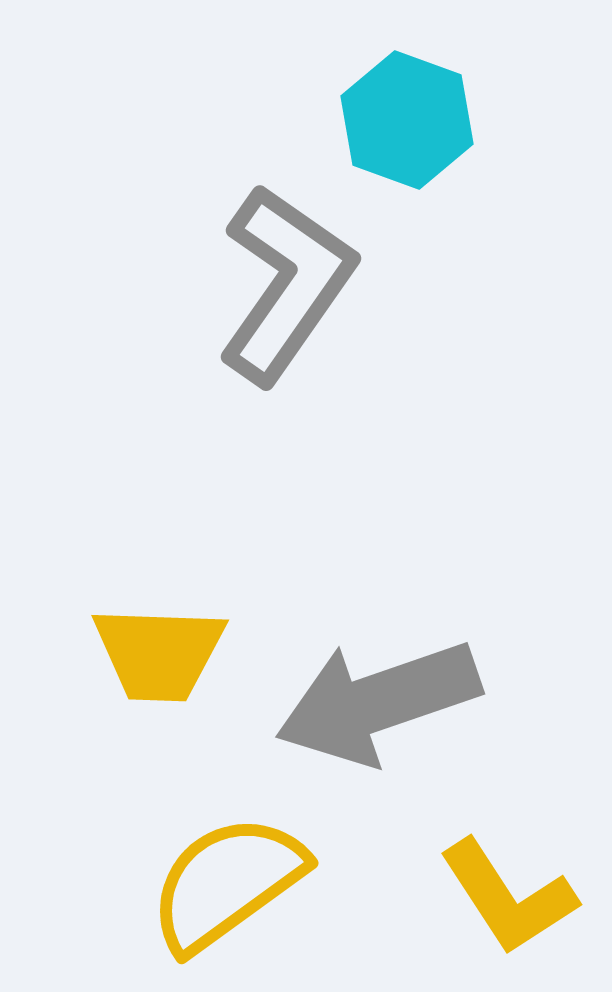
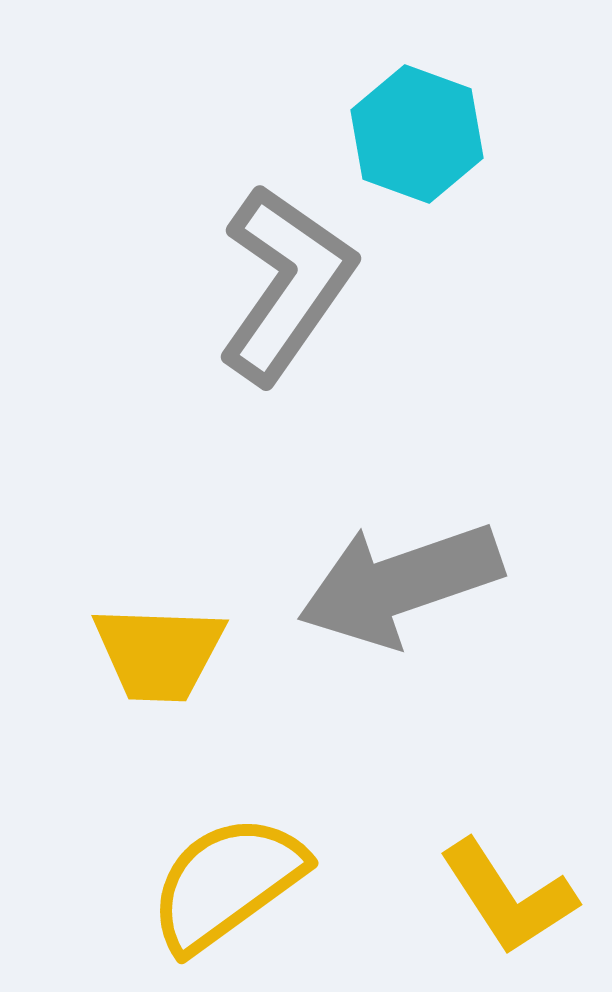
cyan hexagon: moved 10 px right, 14 px down
gray arrow: moved 22 px right, 118 px up
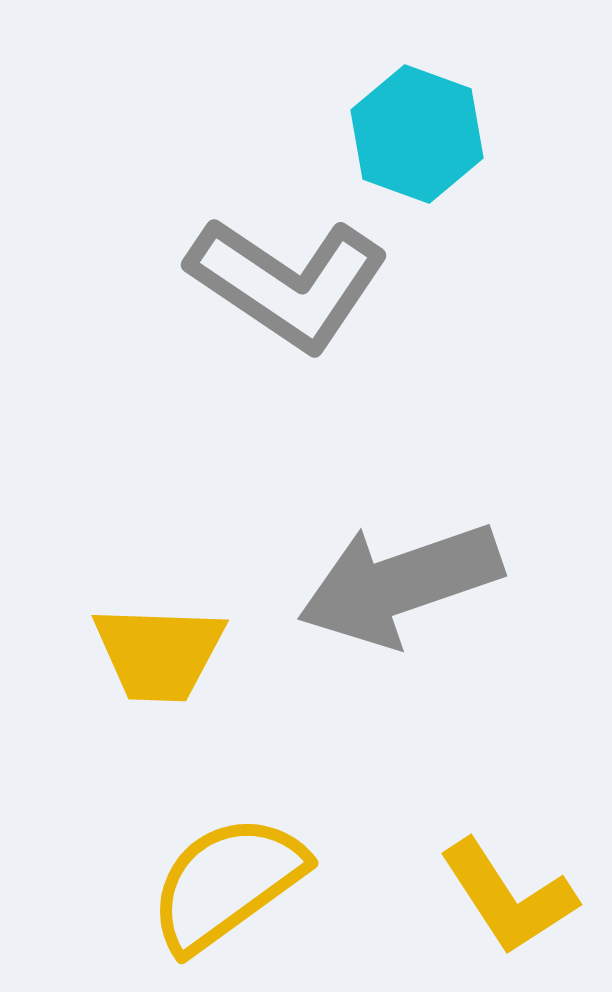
gray L-shape: moved 2 px right, 1 px up; rotated 89 degrees clockwise
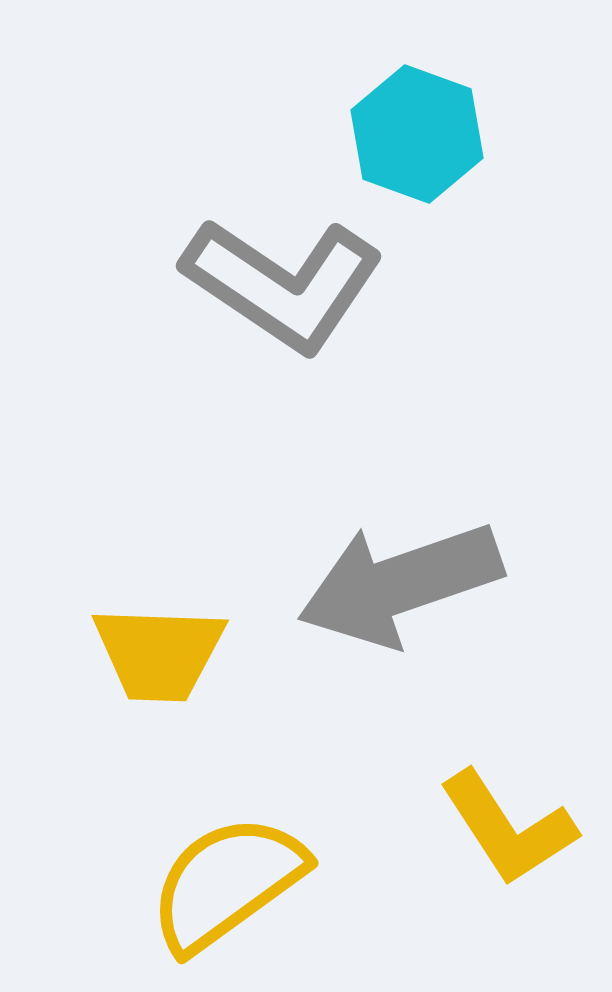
gray L-shape: moved 5 px left, 1 px down
yellow L-shape: moved 69 px up
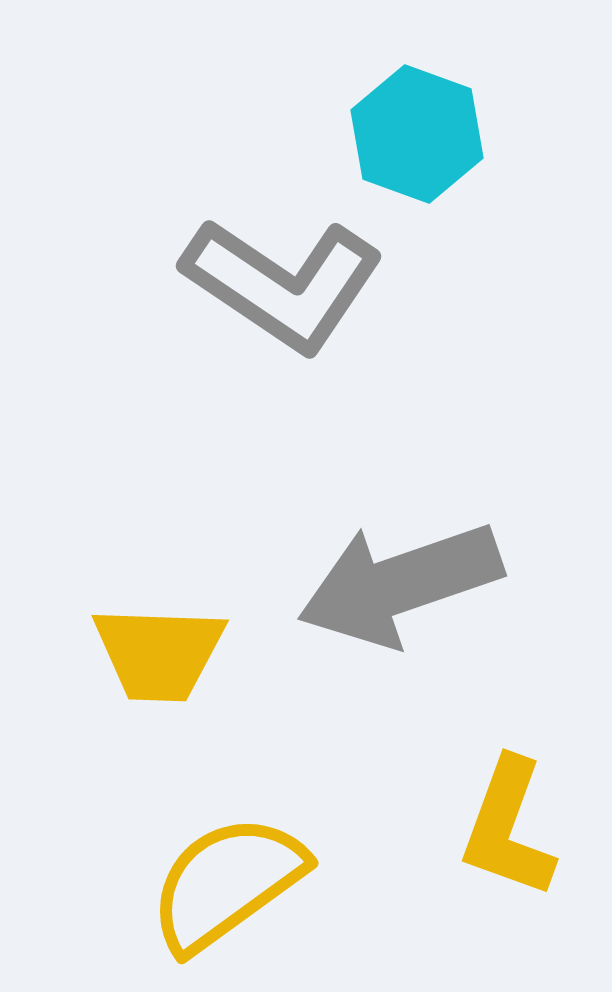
yellow L-shape: rotated 53 degrees clockwise
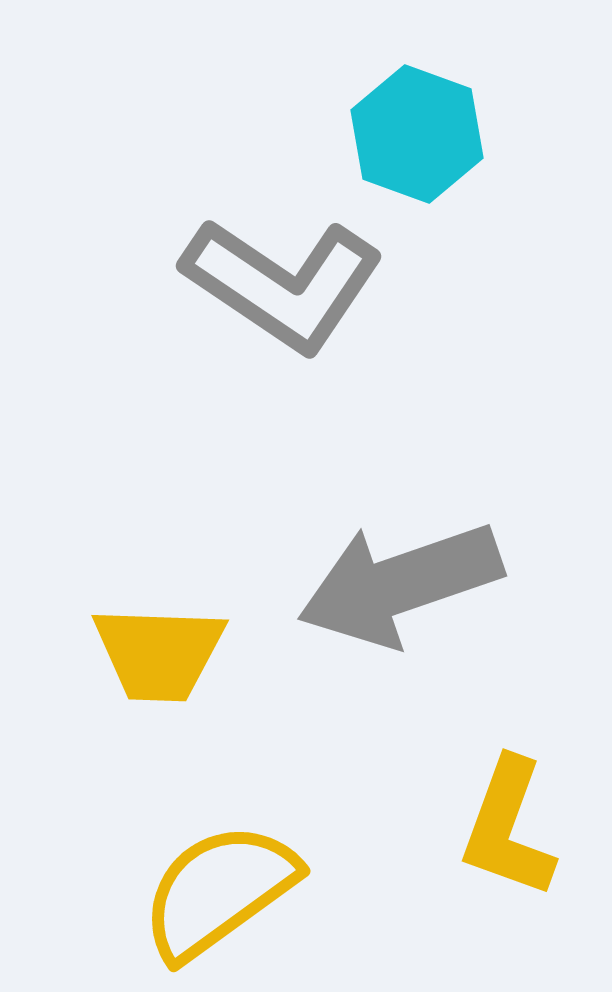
yellow semicircle: moved 8 px left, 8 px down
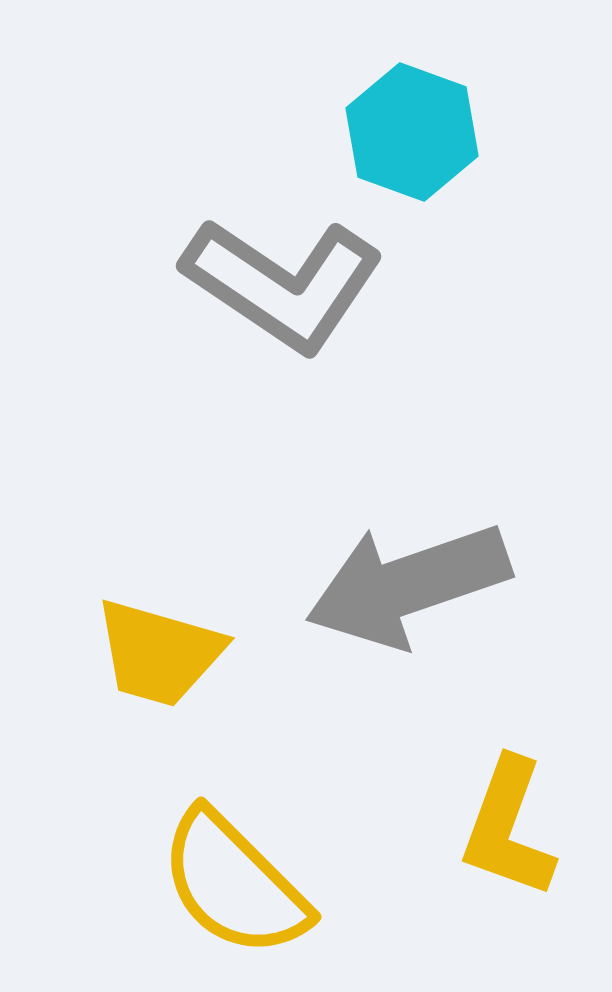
cyan hexagon: moved 5 px left, 2 px up
gray arrow: moved 8 px right, 1 px down
yellow trapezoid: rotated 14 degrees clockwise
yellow semicircle: moved 15 px right, 7 px up; rotated 99 degrees counterclockwise
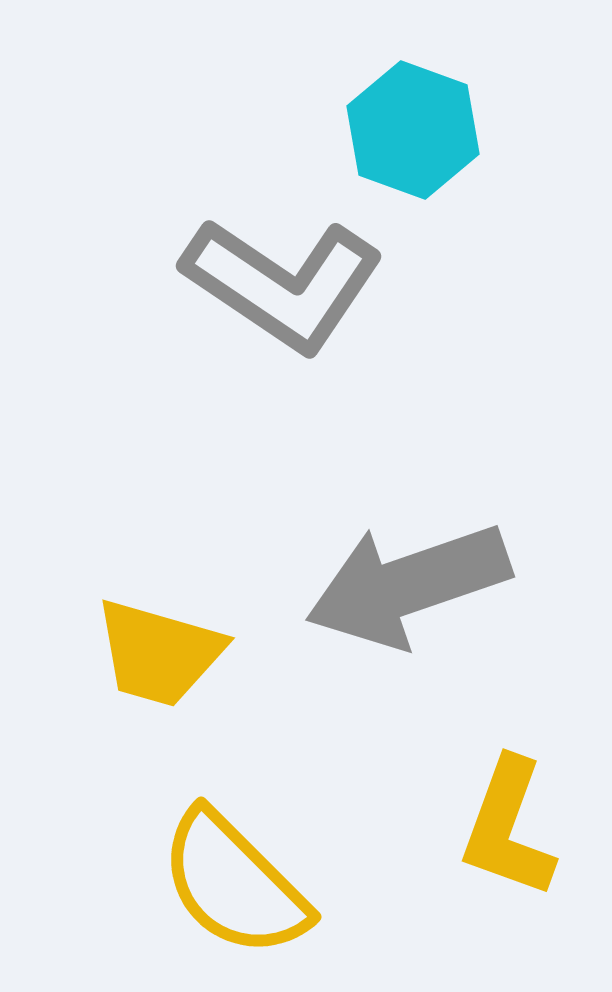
cyan hexagon: moved 1 px right, 2 px up
